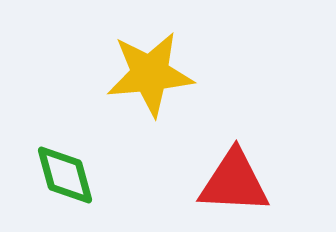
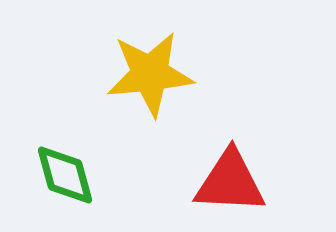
red triangle: moved 4 px left
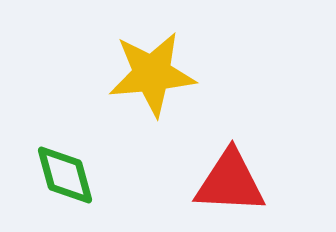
yellow star: moved 2 px right
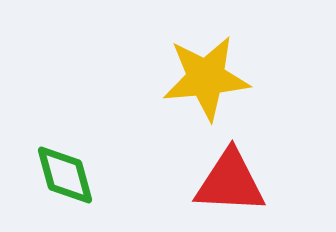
yellow star: moved 54 px right, 4 px down
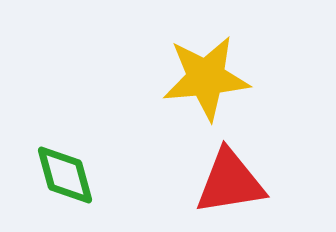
red triangle: rotated 12 degrees counterclockwise
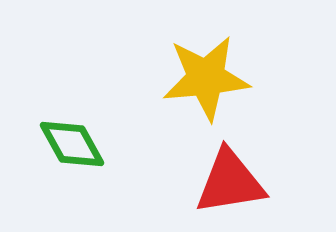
green diamond: moved 7 px right, 31 px up; rotated 14 degrees counterclockwise
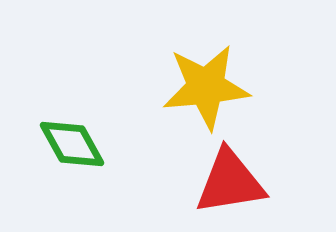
yellow star: moved 9 px down
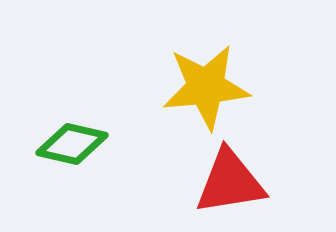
green diamond: rotated 48 degrees counterclockwise
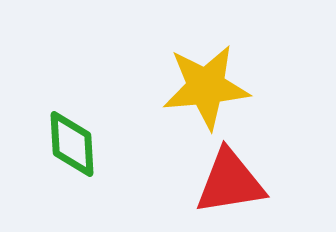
green diamond: rotated 74 degrees clockwise
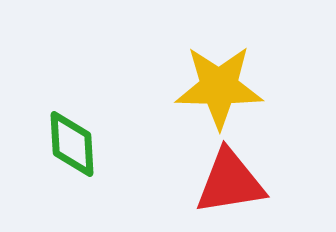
yellow star: moved 13 px right; rotated 6 degrees clockwise
